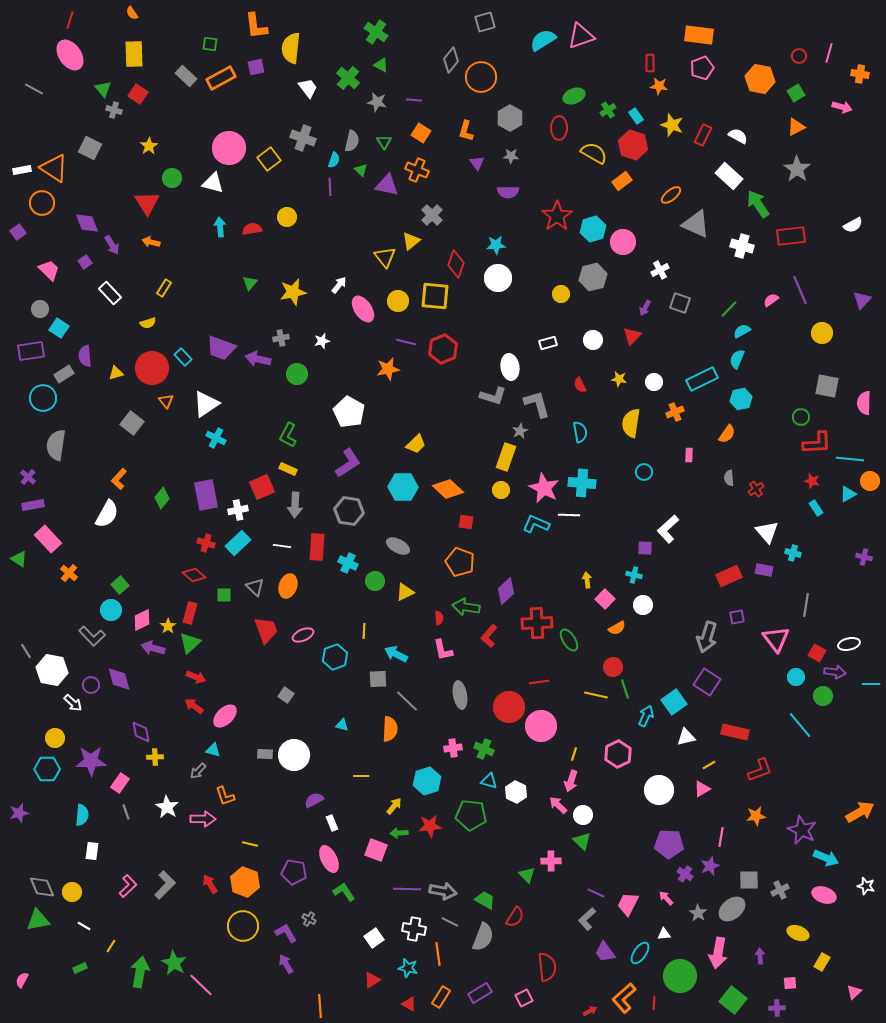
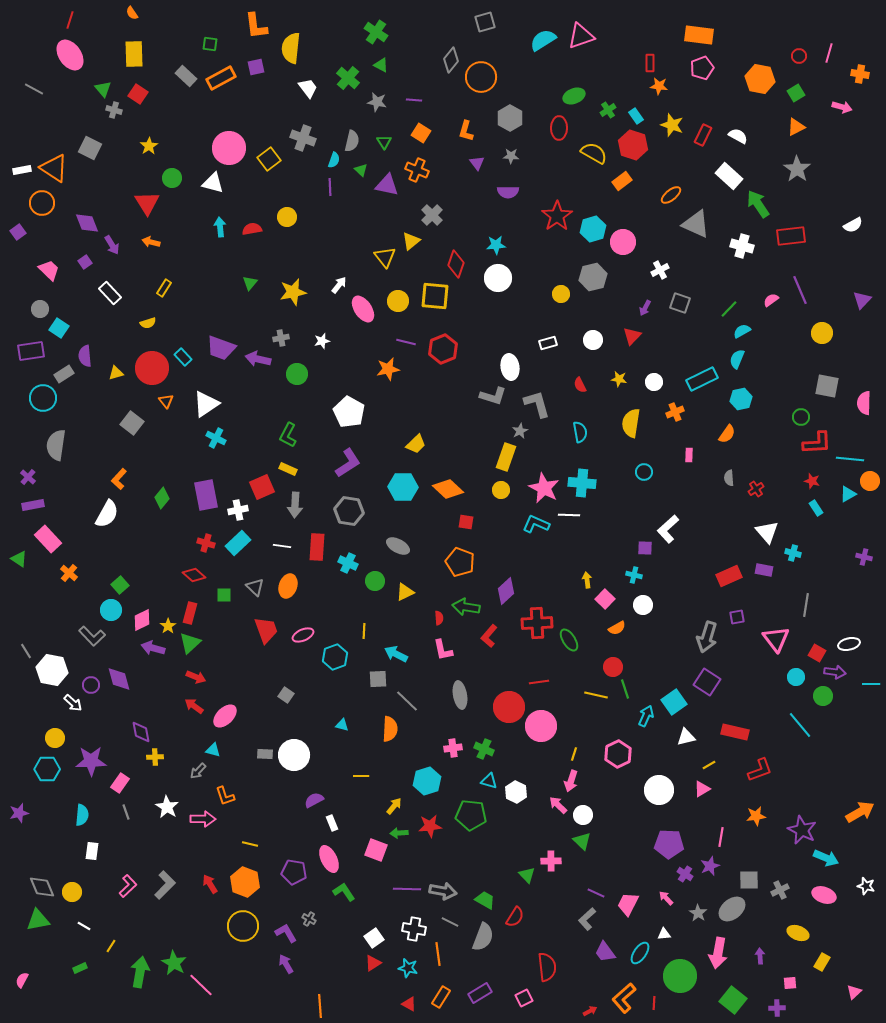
red triangle at (372, 980): moved 1 px right, 17 px up
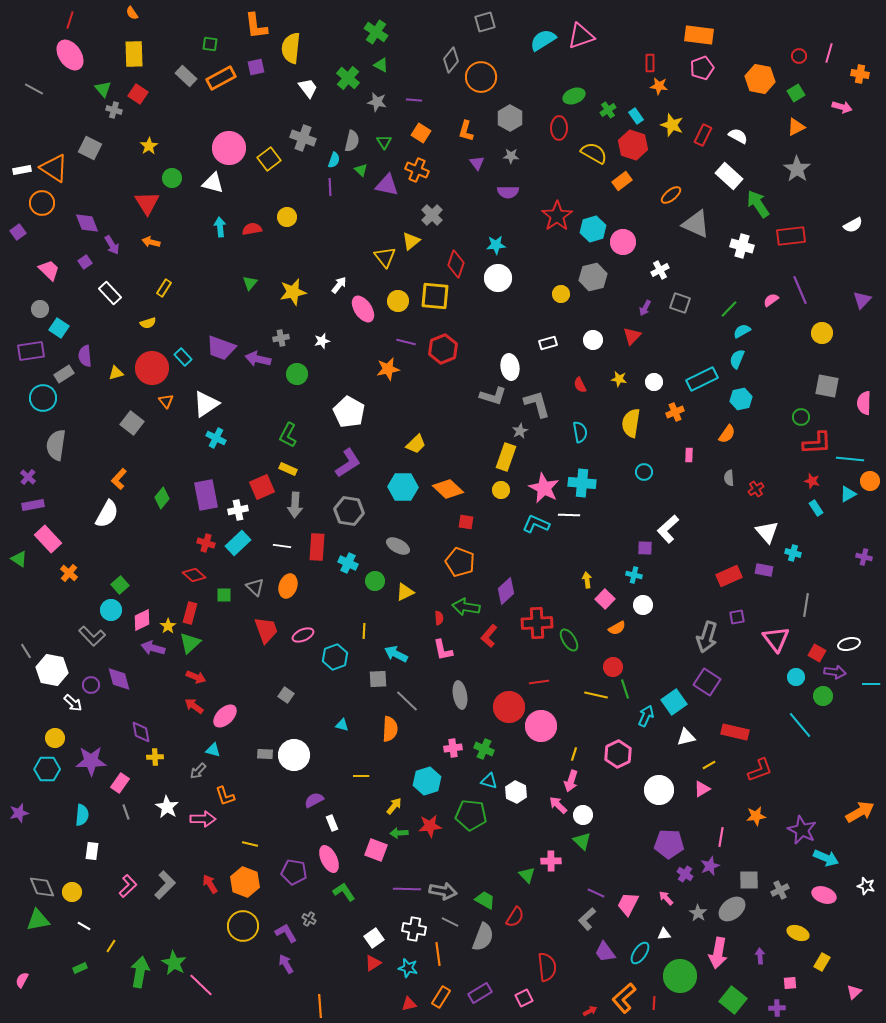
red triangle at (409, 1004): rotated 42 degrees counterclockwise
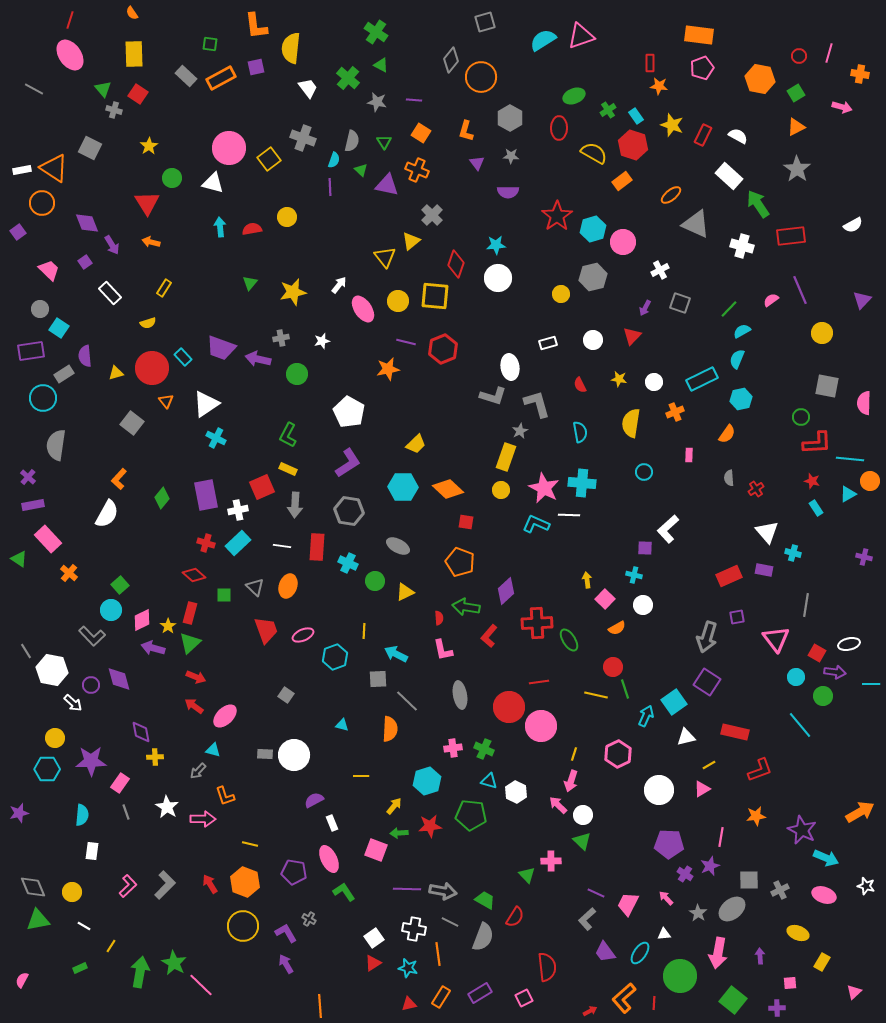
gray diamond at (42, 887): moved 9 px left
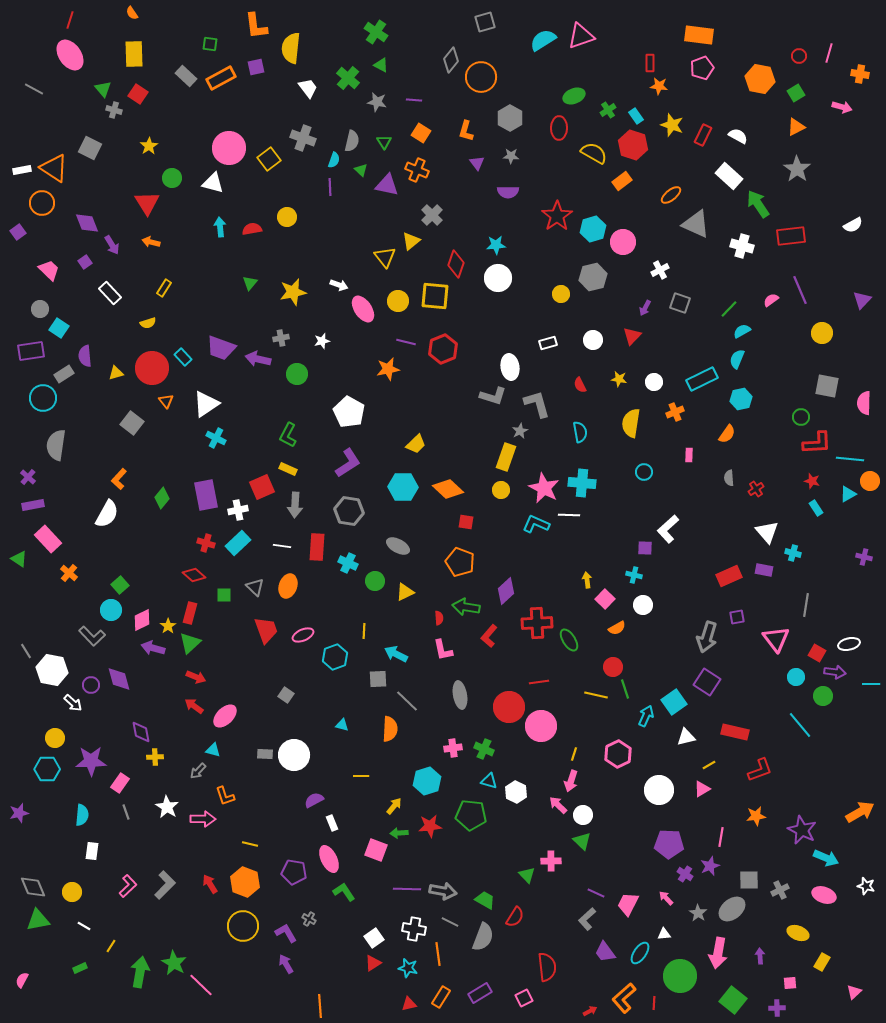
white arrow at (339, 285): rotated 72 degrees clockwise
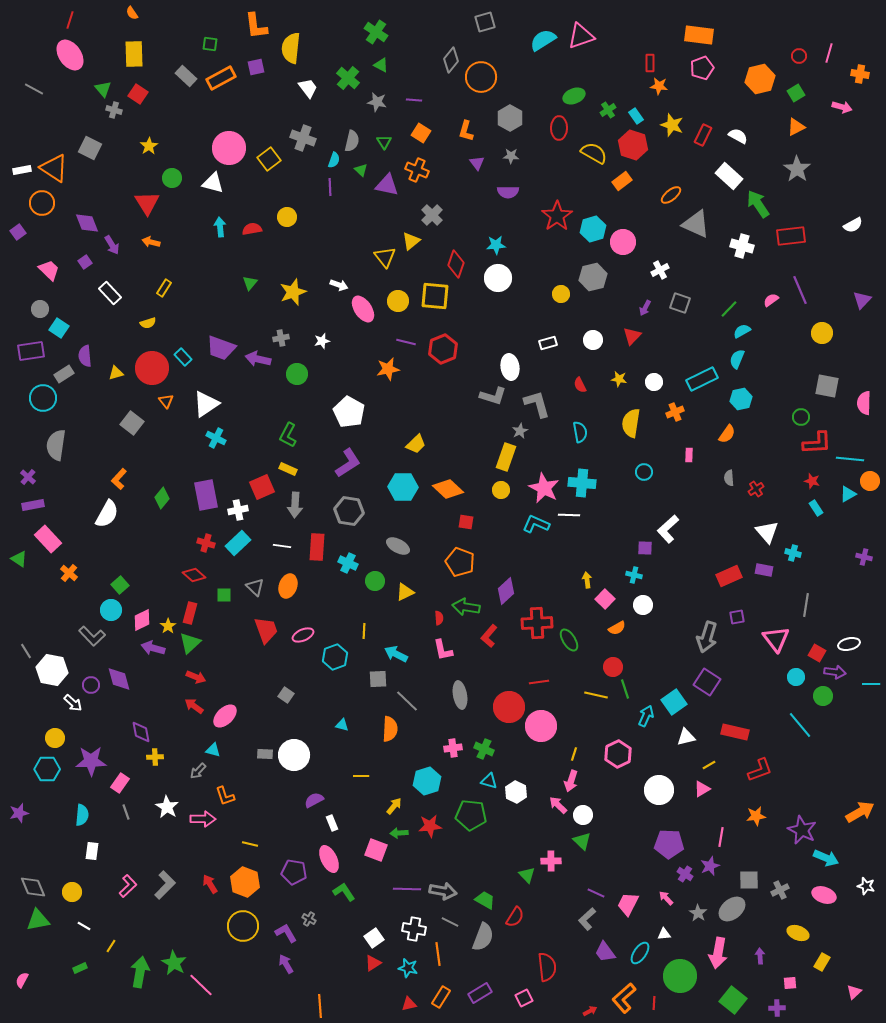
orange hexagon at (760, 79): rotated 24 degrees counterclockwise
yellow star at (293, 292): rotated 8 degrees counterclockwise
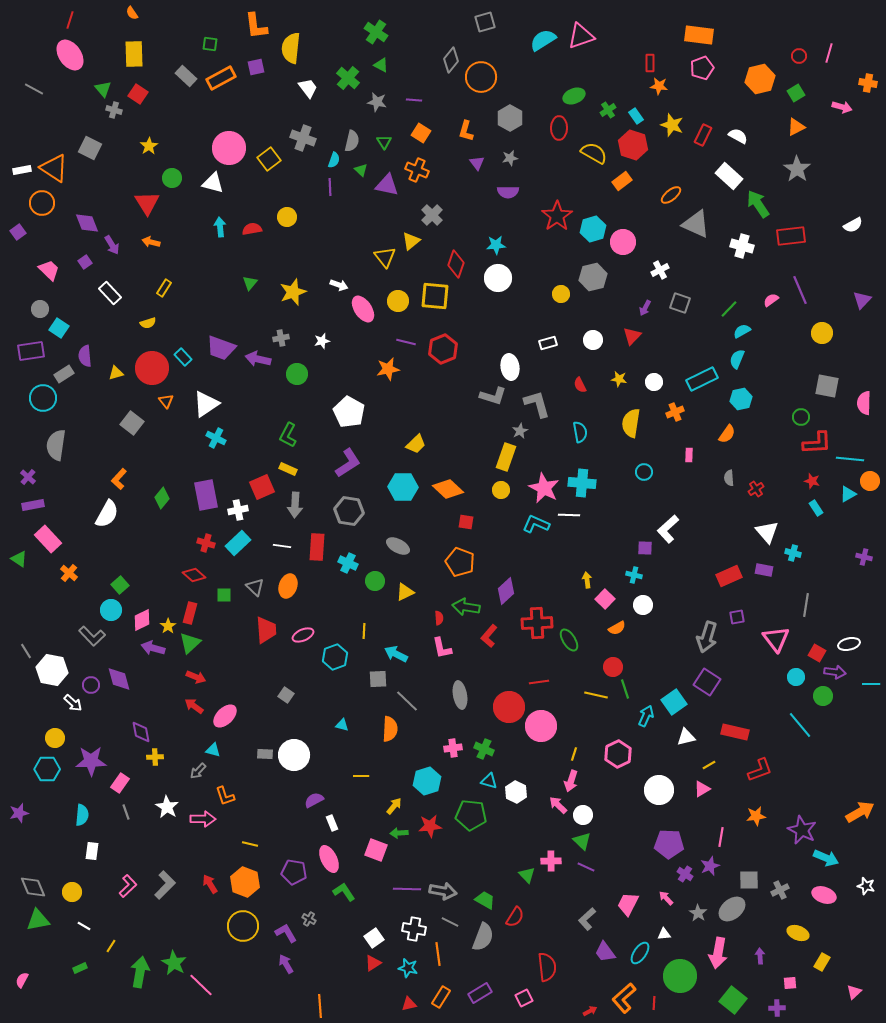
orange cross at (860, 74): moved 8 px right, 9 px down
gray star at (511, 156): moved 1 px left, 2 px down; rotated 14 degrees counterclockwise
red trapezoid at (266, 630): rotated 16 degrees clockwise
pink L-shape at (443, 650): moved 1 px left, 2 px up
purple line at (596, 893): moved 10 px left, 26 px up
